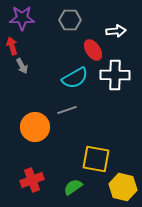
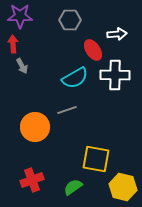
purple star: moved 2 px left, 2 px up
white arrow: moved 1 px right, 3 px down
red arrow: moved 1 px right, 2 px up; rotated 12 degrees clockwise
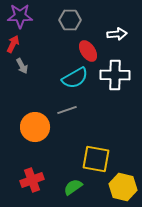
red arrow: rotated 30 degrees clockwise
red ellipse: moved 5 px left, 1 px down
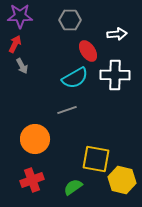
red arrow: moved 2 px right
orange circle: moved 12 px down
yellow hexagon: moved 1 px left, 7 px up
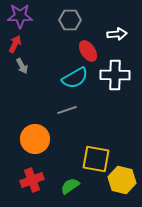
green semicircle: moved 3 px left, 1 px up
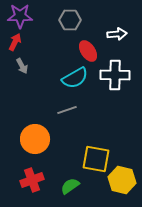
red arrow: moved 2 px up
